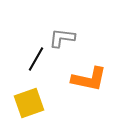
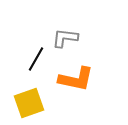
gray L-shape: moved 3 px right
orange L-shape: moved 13 px left
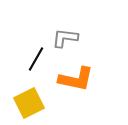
yellow square: rotated 8 degrees counterclockwise
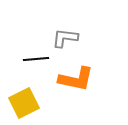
black line: rotated 55 degrees clockwise
yellow square: moved 5 px left
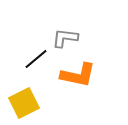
black line: rotated 35 degrees counterclockwise
orange L-shape: moved 2 px right, 4 px up
